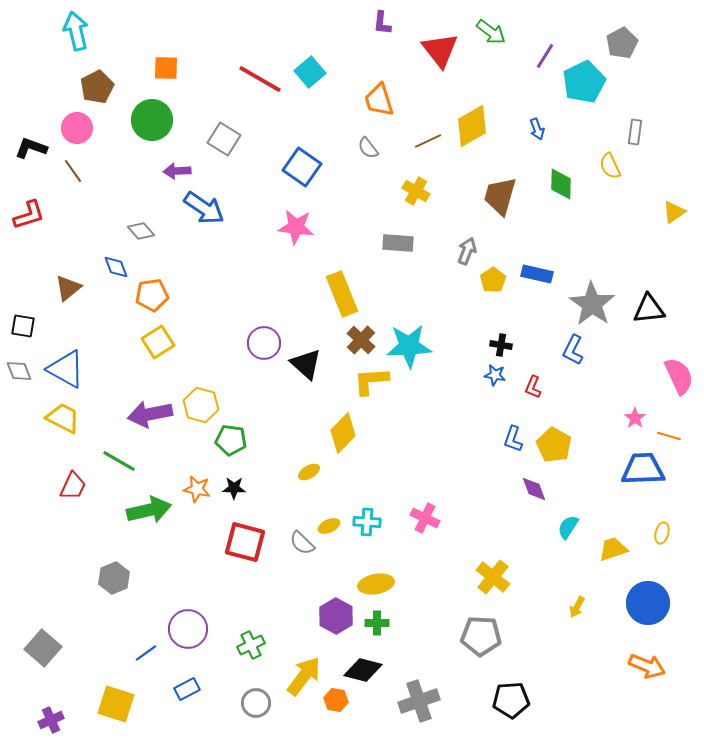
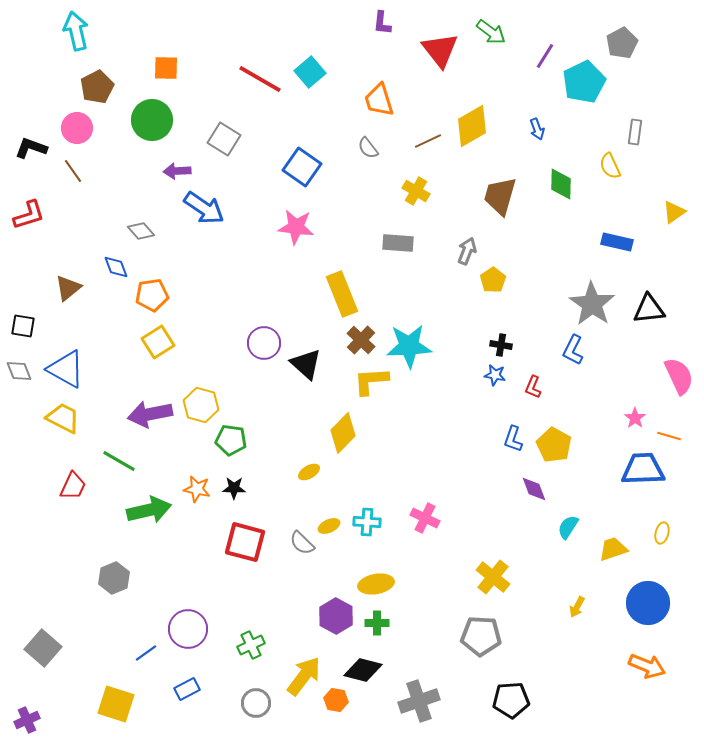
blue rectangle at (537, 274): moved 80 px right, 32 px up
purple cross at (51, 720): moved 24 px left
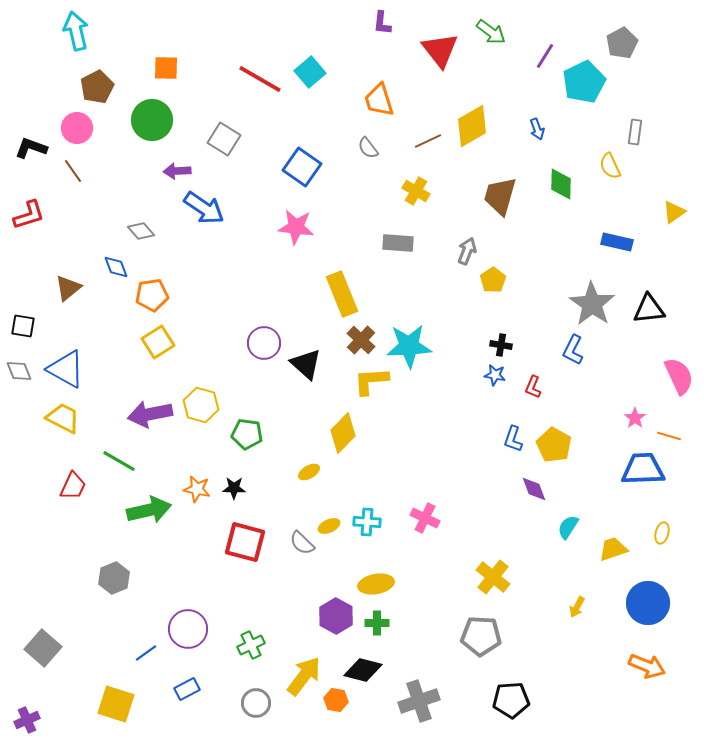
green pentagon at (231, 440): moved 16 px right, 6 px up
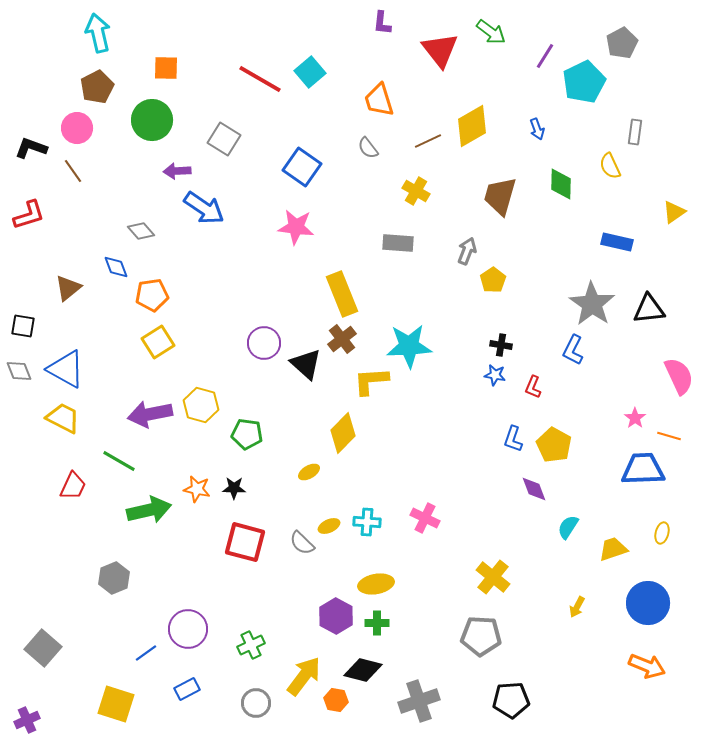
cyan arrow at (76, 31): moved 22 px right, 2 px down
brown cross at (361, 340): moved 19 px left, 1 px up; rotated 8 degrees clockwise
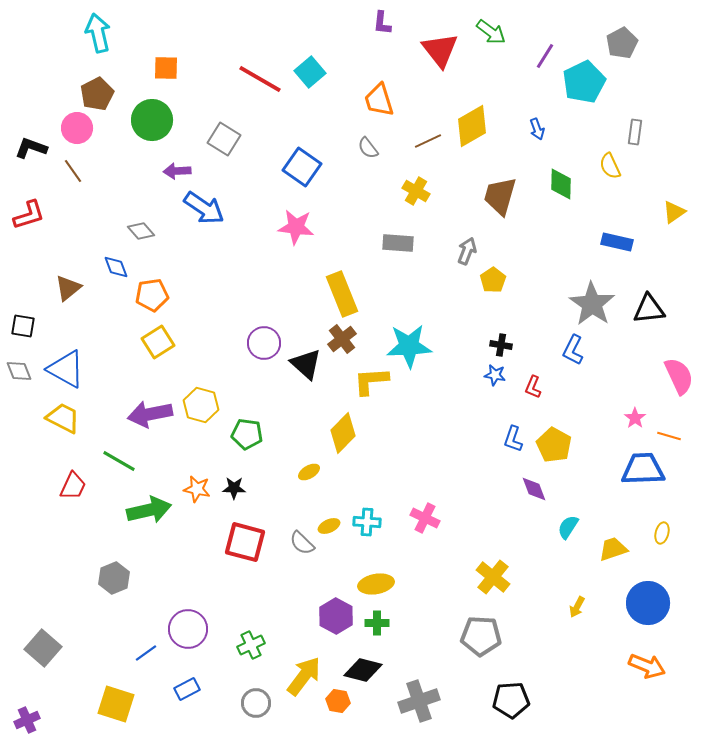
brown pentagon at (97, 87): moved 7 px down
orange hexagon at (336, 700): moved 2 px right, 1 px down
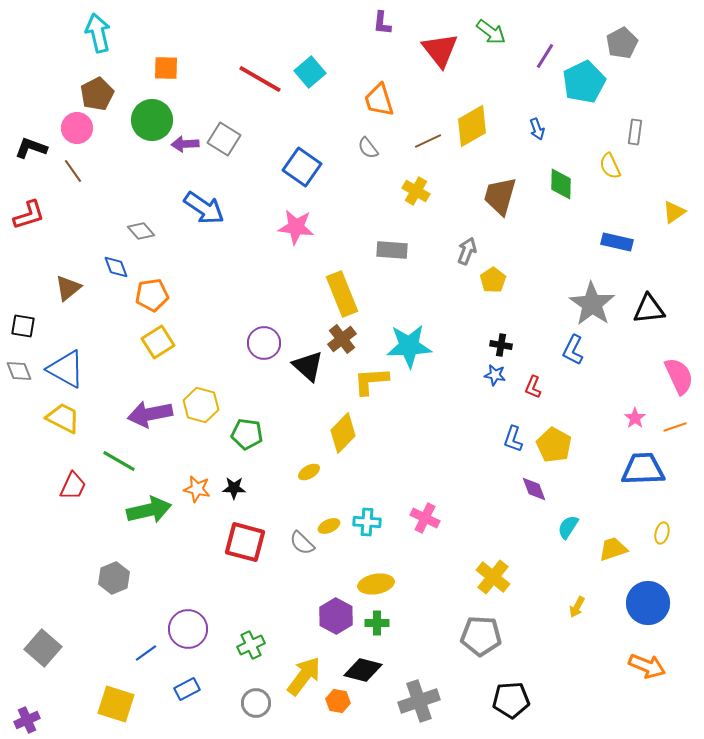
purple arrow at (177, 171): moved 8 px right, 27 px up
gray rectangle at (398, 243): moved 6 px left, 7 px down
black triangle at (306, 364): moved 2 px right, 2 px down
orange line at (669, 436): moved 6 px right, 9 px up; rotated 35 degrees counterclockwise
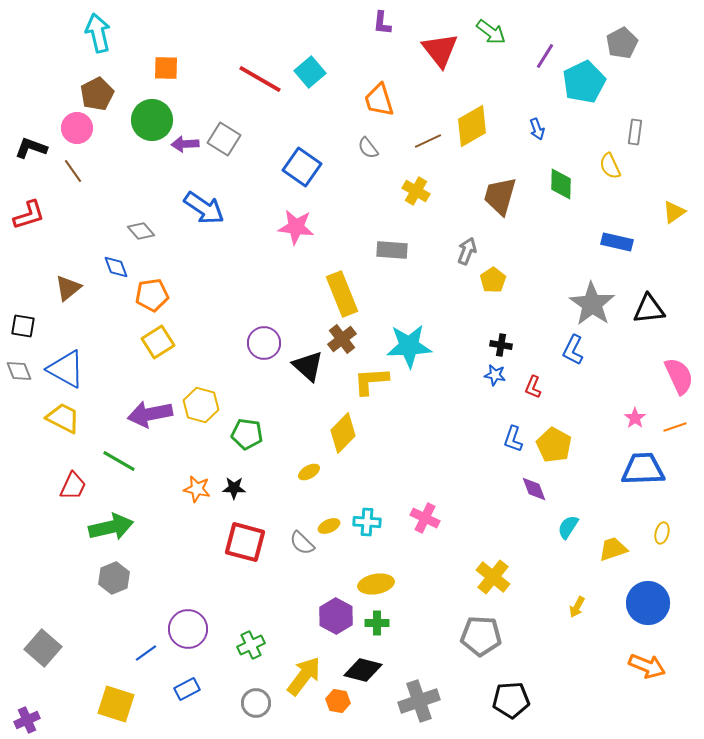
green arrow at (149, 510): moved 38 px left, 17 px down
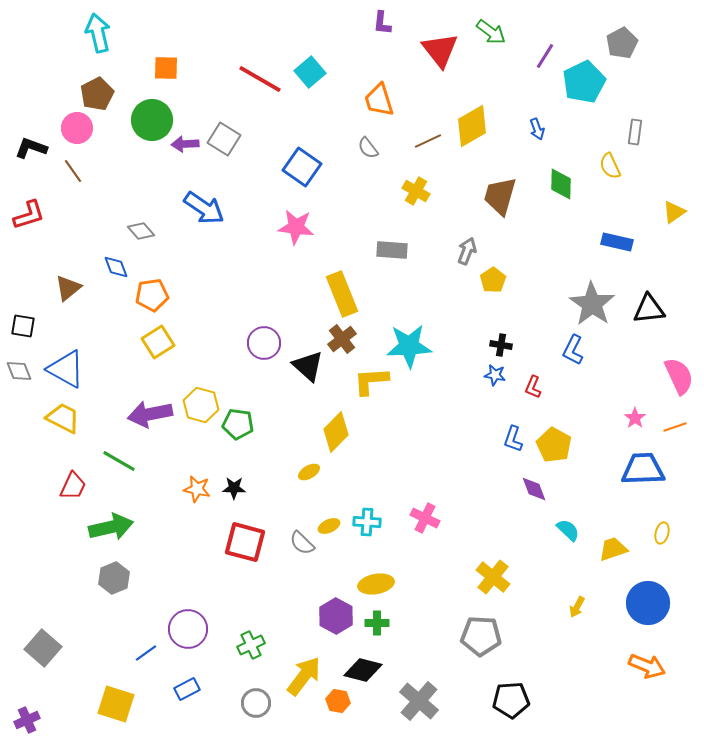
yellow diamond at (343, 433): moved 7 px left, 1 px up
green pentagon at (247, 434): moved 9 px left, 10 px up
cyan semicircle at (568, 527): moved 3 px down; rotated 100 degrees clockwise
gray cross at (419, 701): rotated 30 degrees counterclockwise
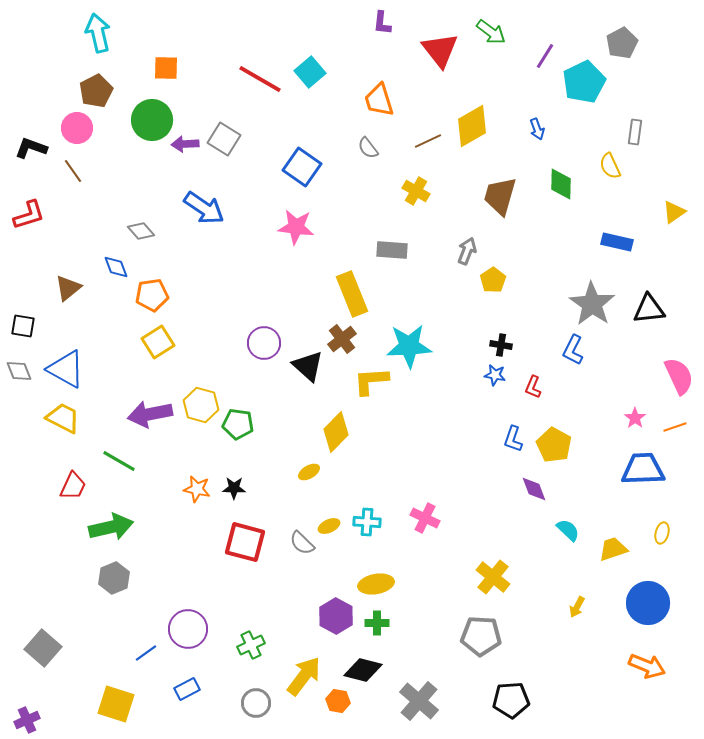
brown pentagon at (97, 94): moved 1 px left, 3 px up
yellow rectangle at (342, 294): moved 10 px right
